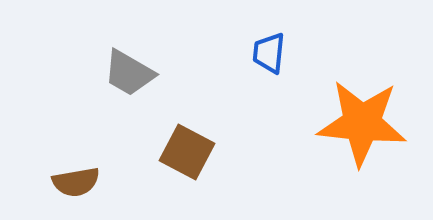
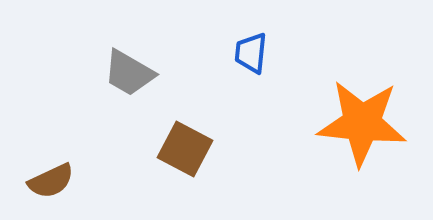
blue trapezoid: moved 18 px left
brown square: moved 2 px left, 3 px up
brown semicircle: moved 25 px left, 1 px up; rotated 15 degrees counterclockwise
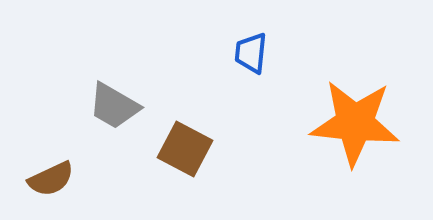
gray trapezoid: moved 15 px left, 33 px down
orange star: moved 7 px left
brown semicircle: moved 2 px up
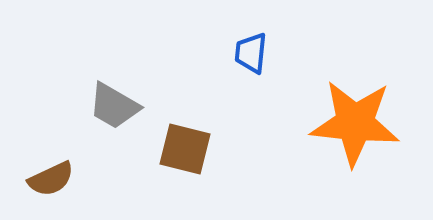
brown square: rotated 14 degrees counterclockwise
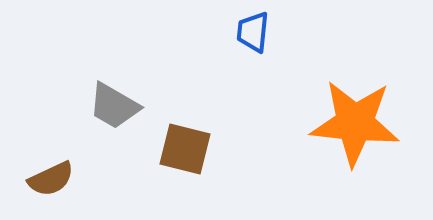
blue trapezoid: moved 2 px right, 21 px up
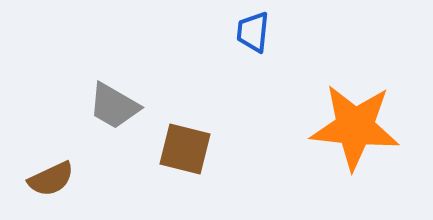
orange star: moved 4 px down
